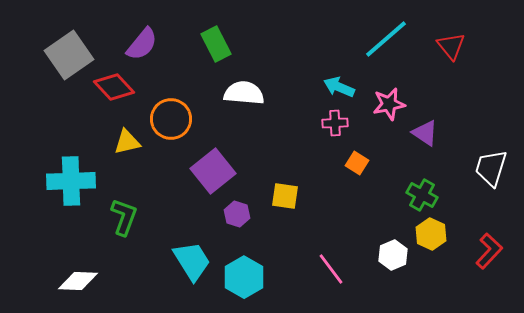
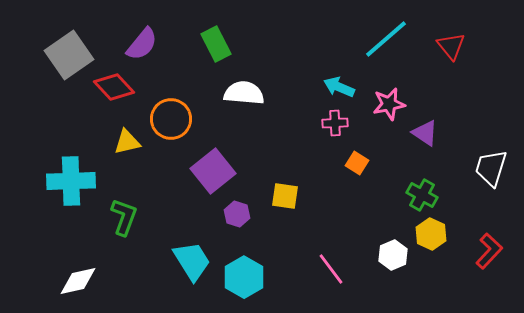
white diamond: rotated 15 degrees counterclockwise
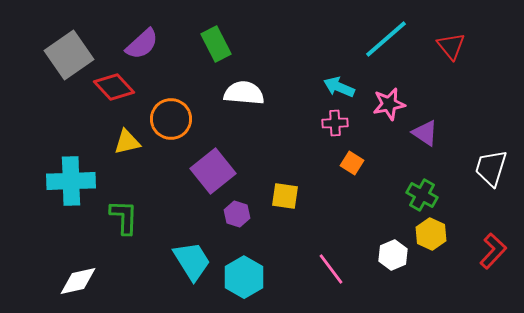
purple semicircle: rotated 9 degrees clockwise
orange square: moved 5 px left
green L-shape: rotated 18 degrees counterclockwise
red L-shape: moved 4 px right
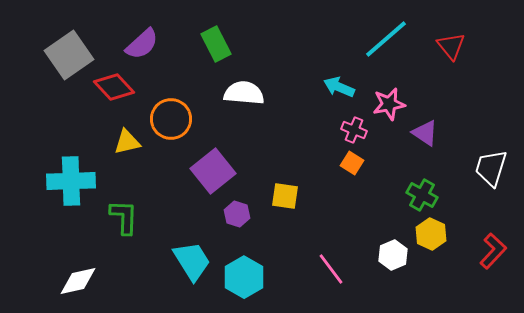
pink cross: moved 19 px right, 7 px down; rotated 25 degrees clockwise
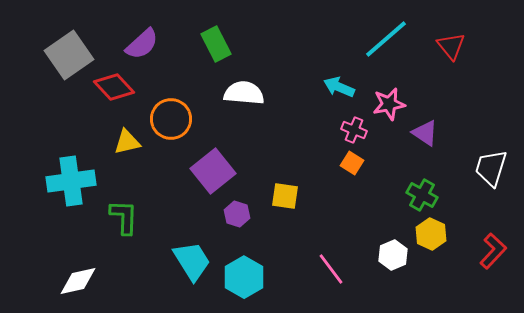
cyan cross: rotated 6 degrees counterclockwise
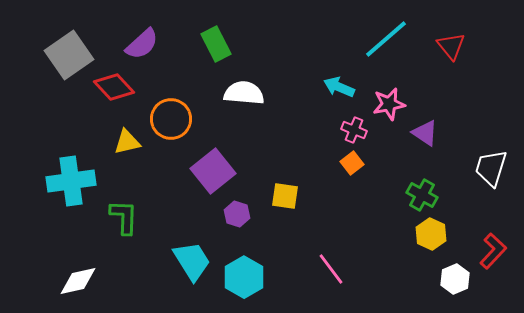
orange square: rotated 20 degrees clockwise
white hexagon: moved 62 px right, 24 px down
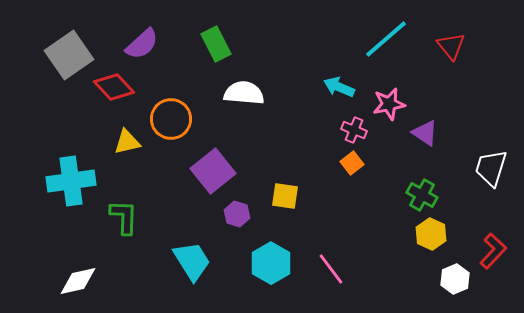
cyan hexagon: moved 27 px right, 14 px up
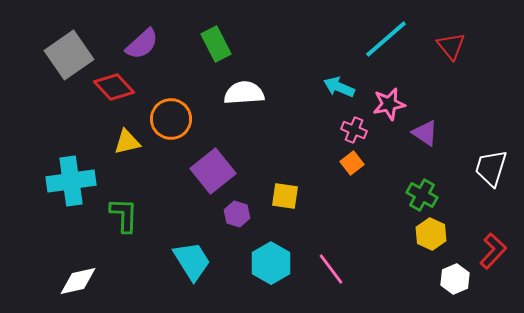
white semicircle: rotated 9 degrees counterclockwise
green L-shape: moved 2 px up
